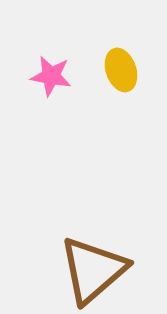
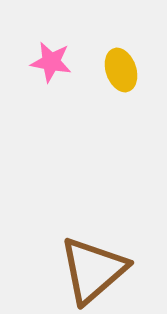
pink star: moved 14 px up
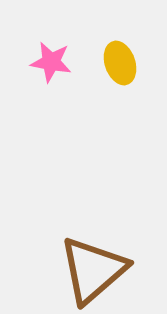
yellow ellipse: moved 1 px left, 7 px up
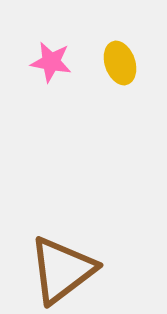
brown triangle: moved 31 px left; rotated 4 degrees clockwise
